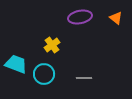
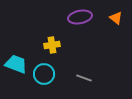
yellow cross: rotated 28 degrees clockwise
gray line: rotated 21 degrees clockwise
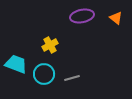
purple ellipse: moved 2 px right, 1 px up
yellow cross: moved 2 px left; rotated 21 degrees counterclockwise
gray line: moved 12 px left; rotated 35 degrees counterclockwise
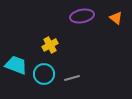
cyan trapezoid: moved 1 px down
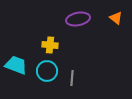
purple ellipse: moved 4 px left, 3 px down
yellow cross: rotated 35 degrees clockwise
cyan circle: moved 3 px right, 3 px up
gray line: rotated 70 degrees counterclockwise
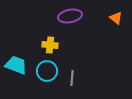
purple ellipse: moved 8 px left, 3 px up
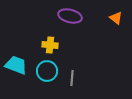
purple ellipse: rotated 25 degrees clockwise
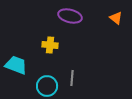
cyan circle: moved 15 px down
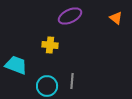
purple ellipse: rotated 40 degrees counterclockwise
gray line: moved 3 px down
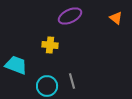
gray line: rotated 21 degrees counterclockwise
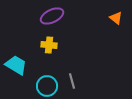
purple ellipse: moved 18 px left
yellow cross: moved 1 px left
cyan trapezoid: rotated 10 degrees clockwise
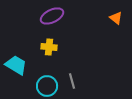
yellow cross: moved 2 px down
